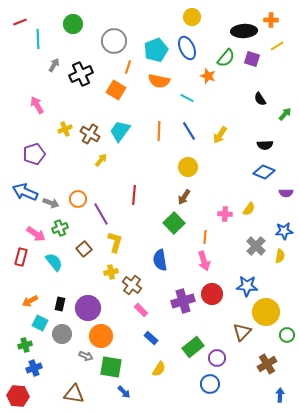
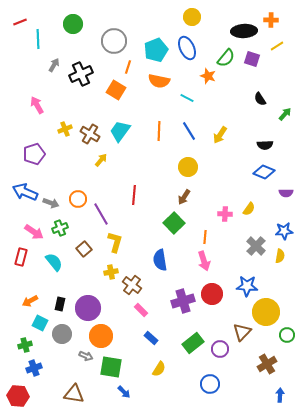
pink arrow at (36, 234): moved 2 px left, 2 px up
green rectangle at (193, 347): moved 4 px up
purple circle at (217, 358): moved 3 px right, 9 px up
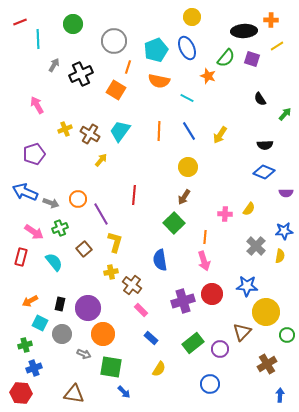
orange circle at (101, 336): moved 2 px right, 2 px up
gray arrow at (86, 356): moved 2 px left, 2 px up
red hexagon at (18, 396): moved 3 px right, 3 px up
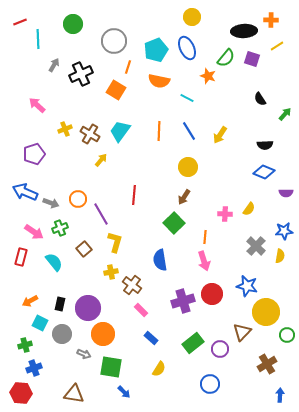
pink arrow at (37, 105): rotated 18 degrees counterclockwise
blue star at (247, 286): rotated 10 degrees clockwise
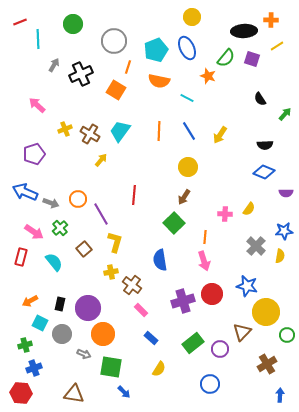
green cross at (60, 228): rotated 21 degrees counterclockwise
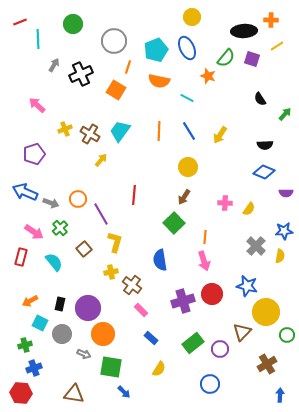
pink cross at (225, 214): moved 11 px up
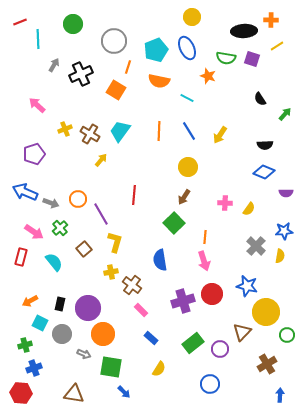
green semicircle at (226, 58): rotated 60 degrees clockwise
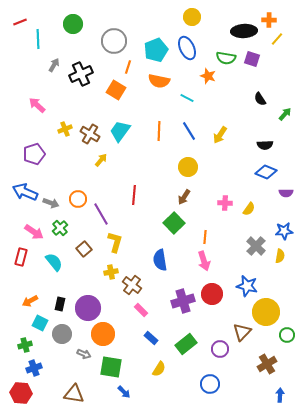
orange cross at (271, 20): moved 2 px left
yellow line at (277, 46): moved 7 px up; rotated 16 degrees counterclockwise
blue diamond at (264, 172): moved 2 px right
green rectangle at (193, 343): moved 7 px left, 1 px down
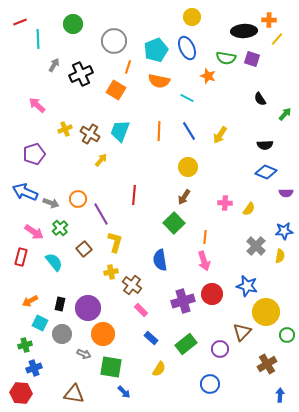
cyan trapezoid at (120, 131): rotated 15 degrees counterclockwise
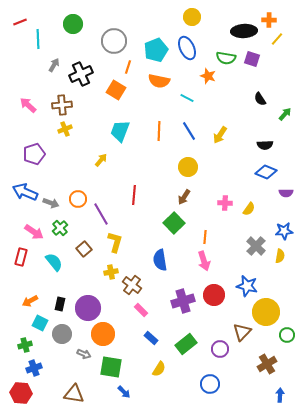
pink arrow at (37, 105): moved 9 px left
brown cross at (90, 134): moved 28 px left, 29 px up; rotated 36 degrees counterclockwise
red circle at (212, 294): moved 2 px right, 1 px down
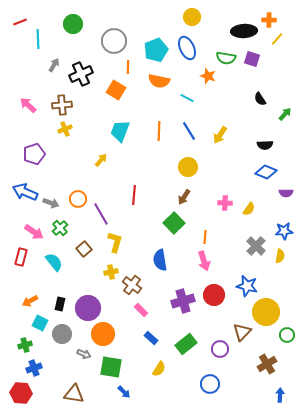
orange line at (128, 67): rotated 16 degrees counterclockwise
